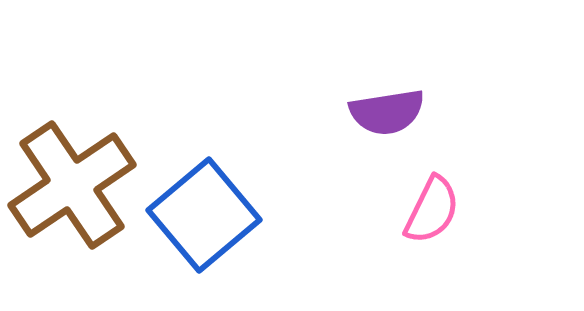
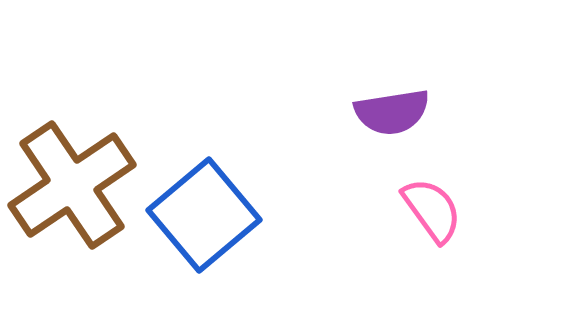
purple semicircle: moved 5 px right
pink semicircle: rotated 62 degrees counterclockwise
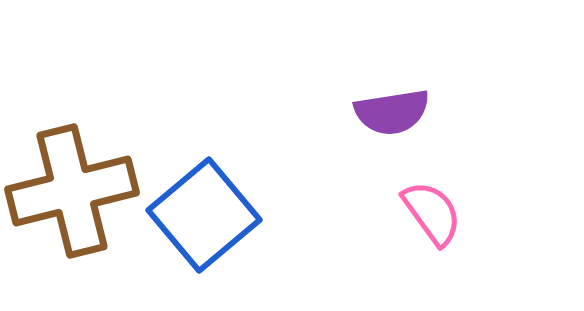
brown cross: moved 6 px down; rotated 20 degrees clockwise
pink semicircle: moved 3 px down
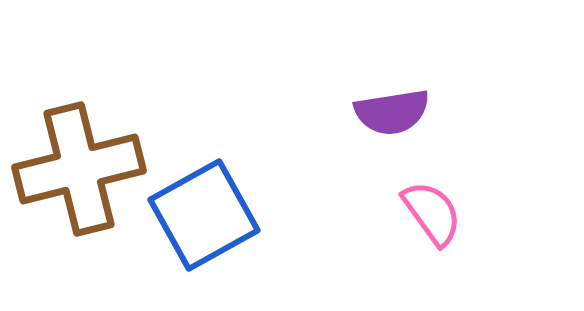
brown cross: moved 7 px right, 22 px up
blue square: rotated 11 degrees clockwise
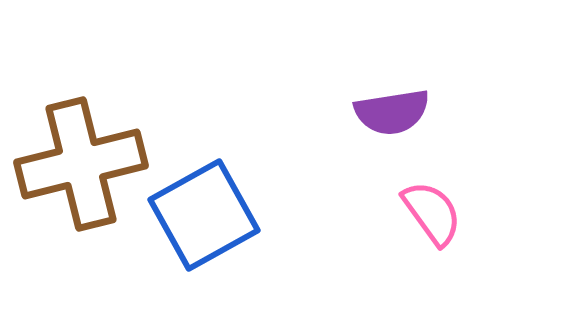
brown cross: moved 2 px right, 5 px up
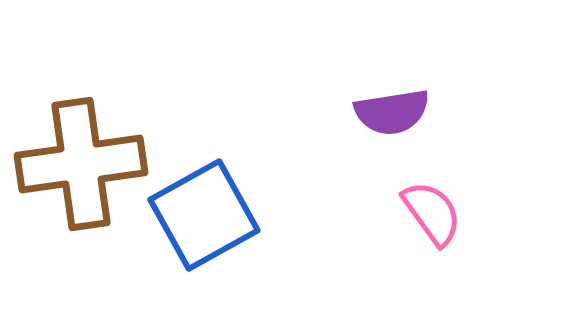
brown cross: rotated 6 degrees clockwise
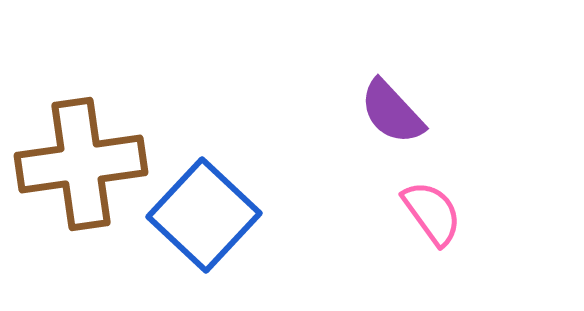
purple semicircle: rotated 56 degrees clockwise
blue square: rotated 18 degrees counterclockwise
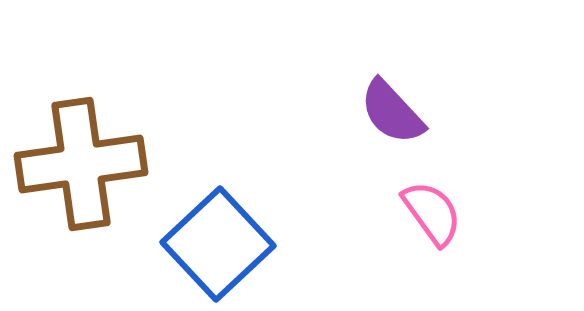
blue square: moved 14 px right, 29 px down; rotated 4 degrees clockwise
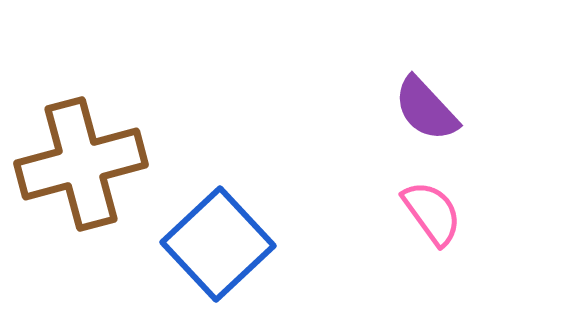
purple semicircle: moved 34 px right, 3 px up
brown cross: rotated 7 degrees counterclockwise
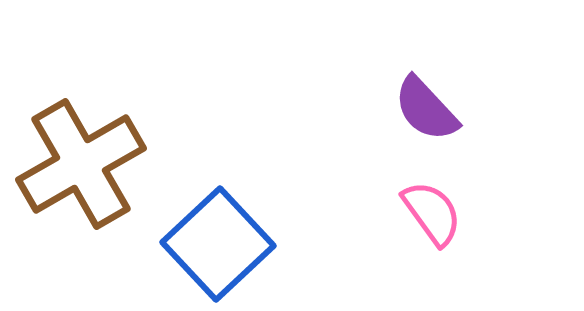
brown cross: rotated 15 degrees counterclockwise
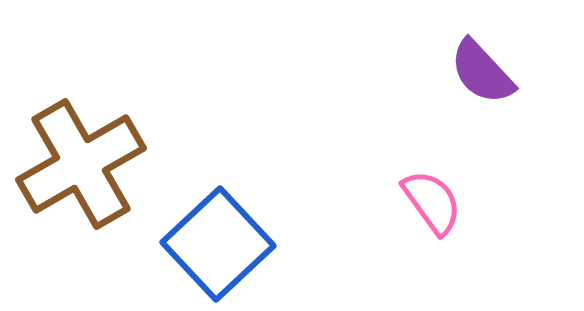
purple semicircle: moved 56 px right, 37 px up
pink semicircle: moved 11 px up
